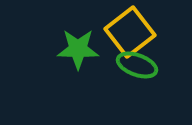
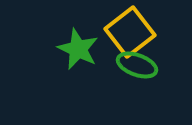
green star: rotated 24 degrees clockwise
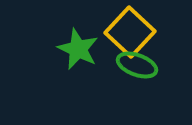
yellow square: rotated 9 degrees counterclockwise
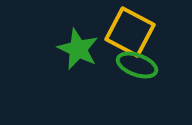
yellow square: rotated 15 degrees counterclockwise
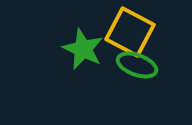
green star: moved 5 px right
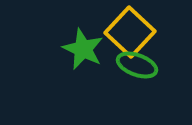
yellow square: rotated 15 degrees clockwise
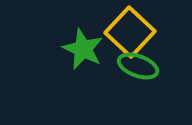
green ellipse: moved 1 px right, 1 px down
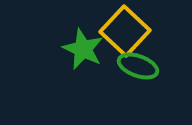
yellow square: moved 5 px left, 1 px up
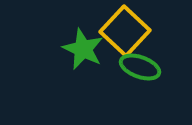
green ellipse: moved 2 px right, 1 px down
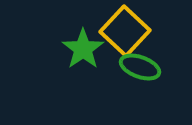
green star: rotated 12 degrees clockwise
